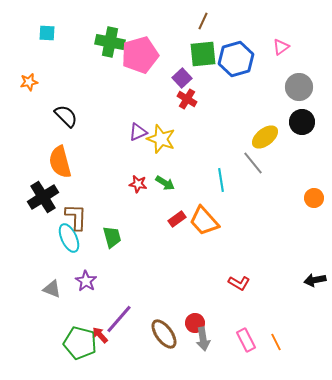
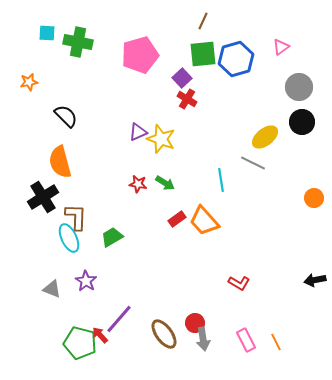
green cross: moved 32 px left
gray line: rotated 25 degrees counterclockwise
green trapezoid: rotated 105 degrees counterclockwise
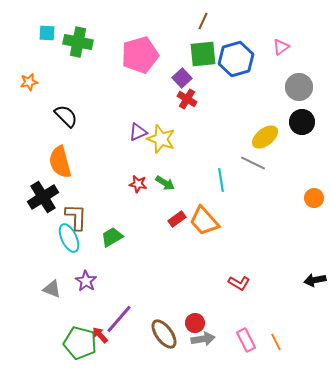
gray arrow: rotated 90 degrees counterclockwise
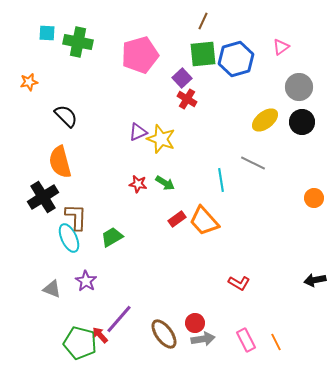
yellow ellipse: moved 17 px up
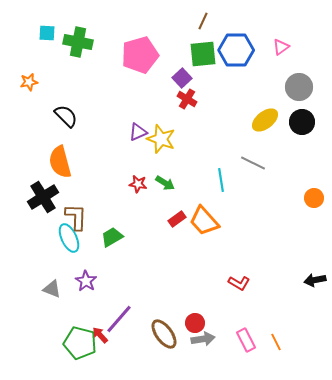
blue hexagon: moved 9 px up; rotated 16 degrees clockwise
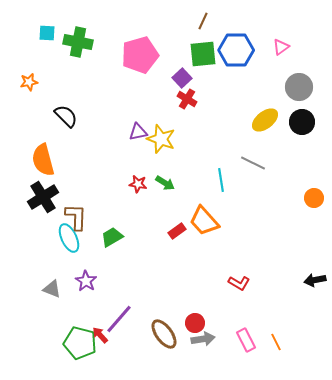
purple triangle: rotated 12 degrees clockwise
orange semicircle: moved 17 px left, 2 px up
red rectangle: moved 12 px down
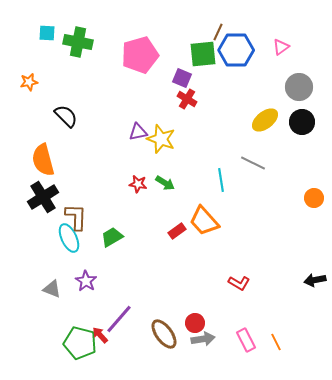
brown line: moved 15 px right, 11 px down
purple square: rotated 24 degrees counterclockwise
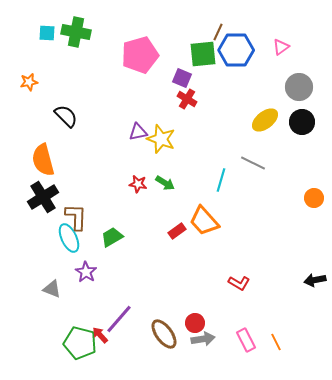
green cross: moved 2 px left, 10 px up
cyan line: rotated 25 degrees clockwise
purple star: moved 9 px up
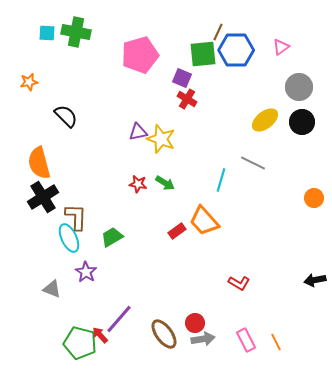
orange semicircle: moved 4 px left, 3 px down
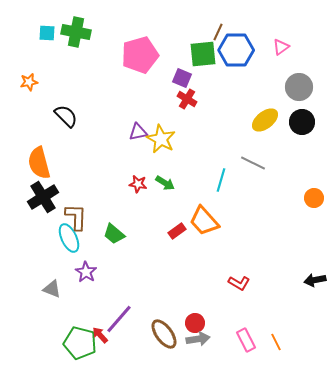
yellow star: rotated 8 degrees clockwise
green trapezoid: moved 2 px right, 3 px up; rotated 110 degrees counterclockwise
gray arrow: moved 5 px left
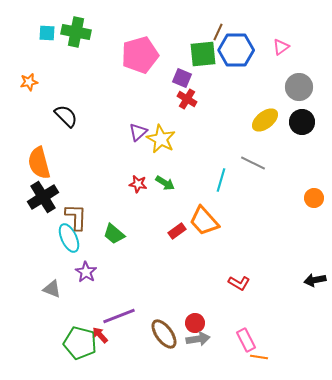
purple triangle: rotated 30 degrees counterclockwise
purple line: moved 3 px up; rotated 28 degrees clockwise
orange line: moved 17 px left, 15 px down; rotated 54 degrees counterclockwise
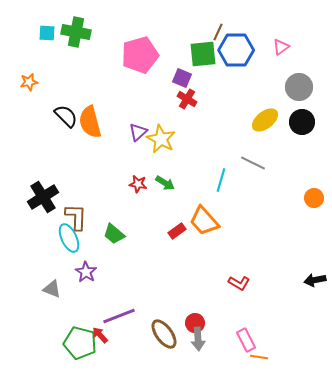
orange semicircle: moved 51 px right, 41 px up
gray arrow: rotated 95 degrees clockwise
